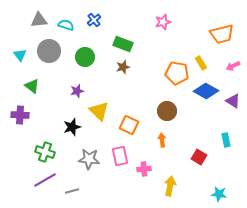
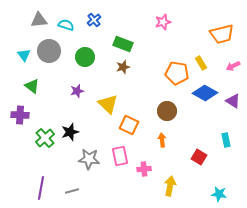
cyan triangle: moved 4 px right
blue diamond: moved 1 px left, 2 px down
yellow triangle: moved 9 px right, 7 px up
black star: moved 2 px left, 5 px down
green cross: moved 14 px up; rotated 30 degrees clockwise
purple line: moved 4 px left, 8 px down; rotated 50 degrees counterclockwise
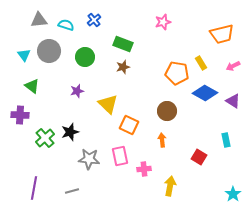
purple line: moved 7 px left
cyan star: moved 14 px right; rotated 28 degrees clockwise
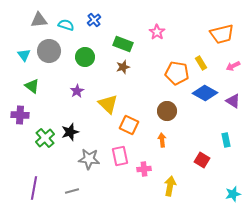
pink star: moved 6 px left, 10 px down; rotated 21 degrees counterclockwise
purple star: rotated 16 degrees counterclockwise
red square: moved 3 px right, 3 px down
cyan star: rotated 21 degrees clockwise
